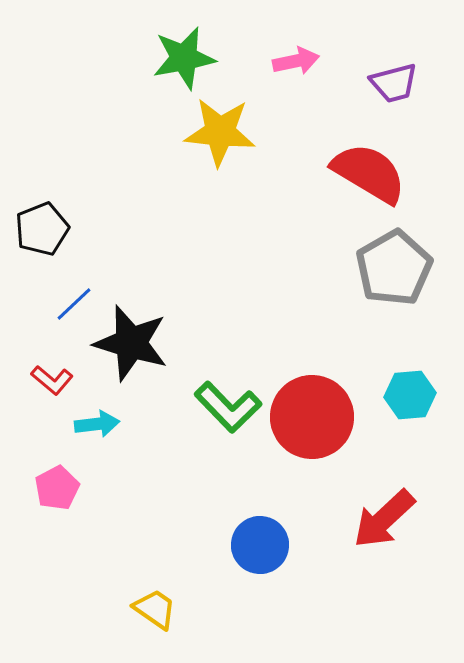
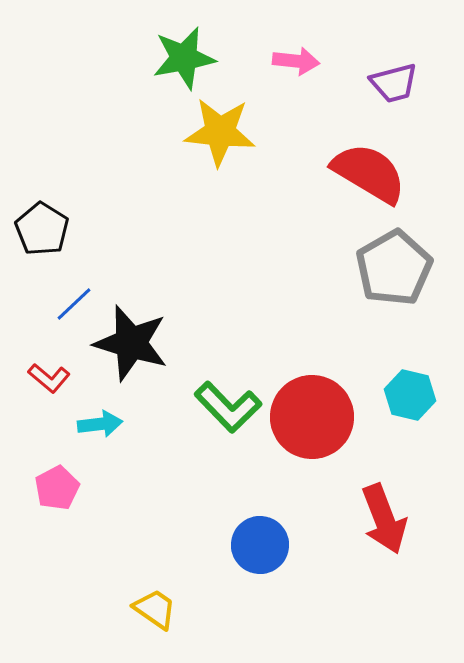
pink arrow: rotated 18 degrees clockwise
black pentagon: rotated 18 degrees counterclockwise
red L-shape: moved 3 px left, 2 px up
cyan hexagon: rotated 18 degrees clockwise
cyan arrow: moved 3 px right
red arrow: rotated 68 degrees counterclockwise
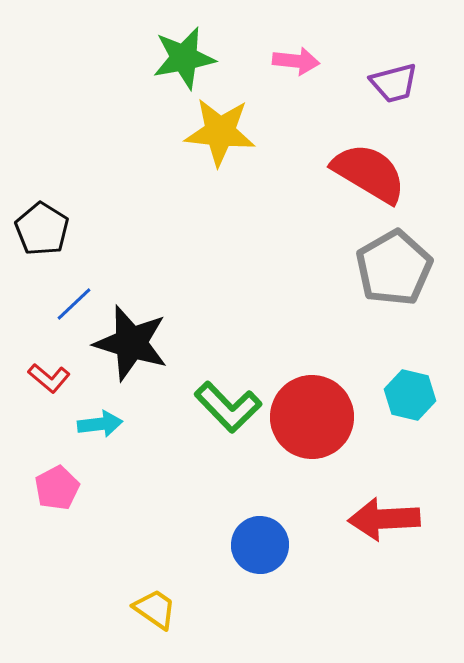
red arrow: rotated 108 degrees clockwise
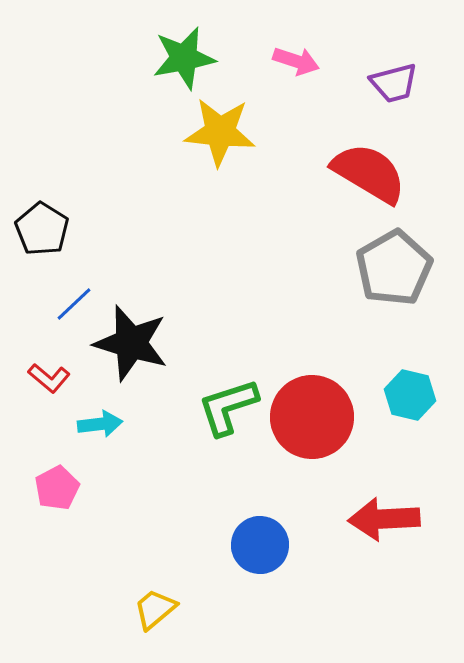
pink arrow: rotated 12 degrees clockwise
green L-shape: rotated 116 degrees clockwise
yellow trapezoid: rotated 75 degrees counterclockwise
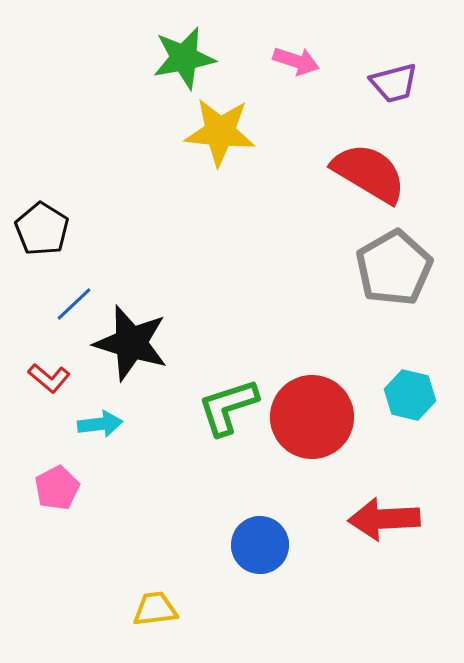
yellow trapezoid: rotated 33 degrees clockwise
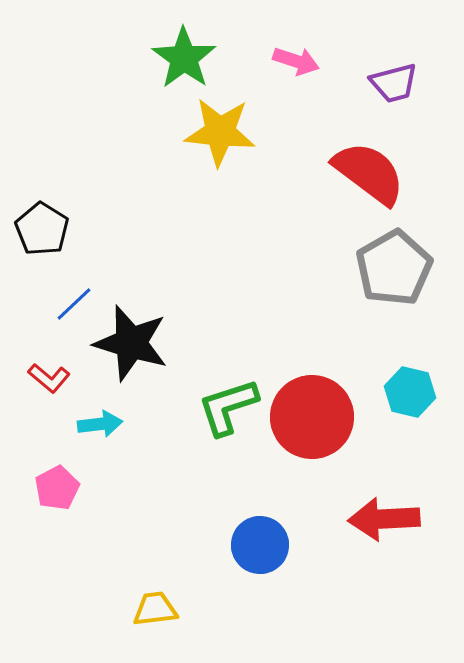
green star: rotated 26 degrees counterclockwise
red semicircle: rotated 6 degrees clockwise
cyan hexagon: moved 3 px up
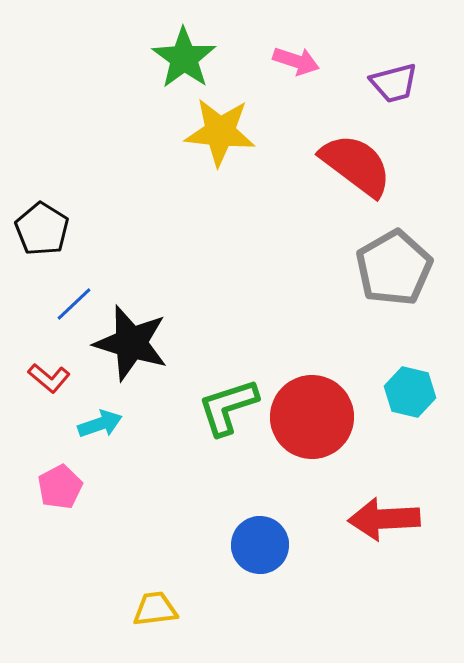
red semicircle: moved 13 px left, 8 px up
cyan arrow: rotated 12 degrees counterclockwise
pink pentagon: moved 3 px right, 1 px up
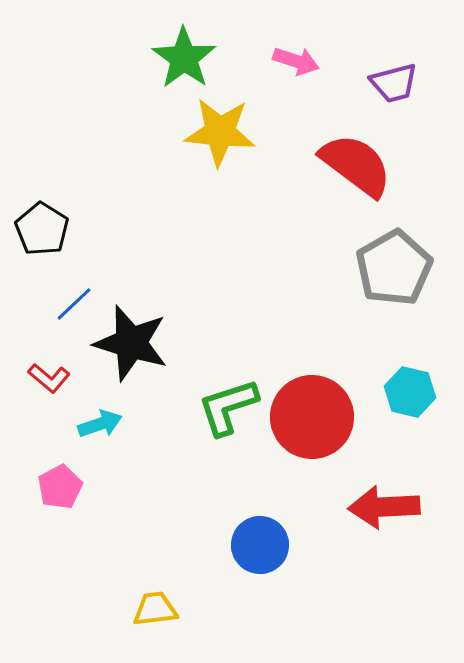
red arrow: moved 12 px up
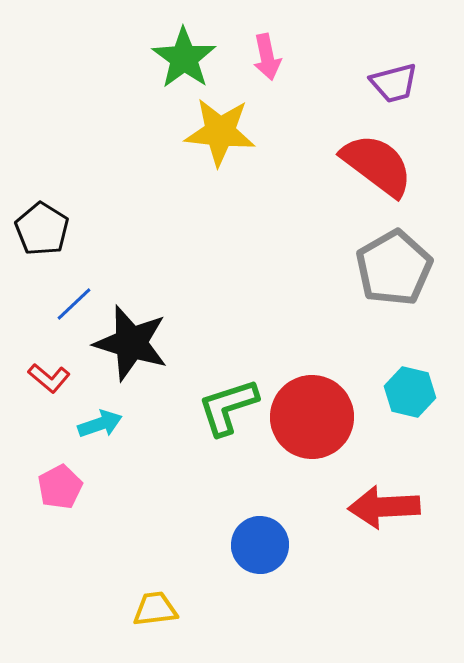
pink arrow: moved 29 px left, 4 px up; rotated 60 degrees clockwise
red semicircle: moved 21 px right
